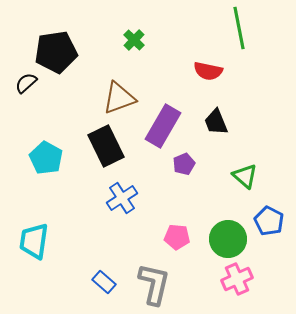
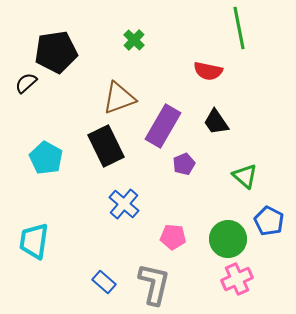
black trapezoid: rotated 12 degrees counterclockwise
blue cross: moved 2 px right, 6 px down; rotated 16 degrees counterclockwise
pink pentagon: moved 4 px left
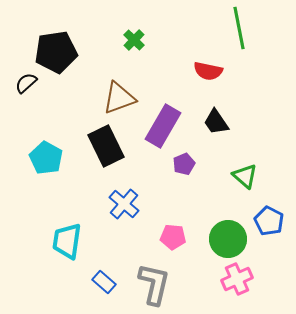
cyan trapezoid: moved 33 px right
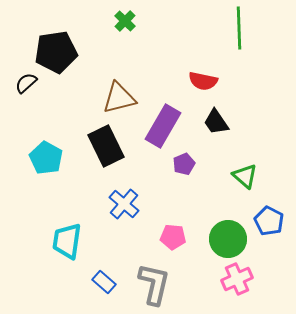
green line: rotated 9 degrees clockwise
green cross: moved 9 px left, 19 px up
red semicircle: moved 5 px left, 10 px down
brown triangle: rotated 6 degrees clockwise
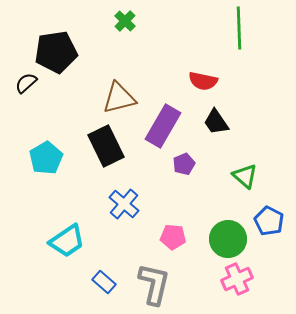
cyan pentagon: rotated 12 degrees clockwise
cyan trapezoid: rotated 132 degrees counterclockwise
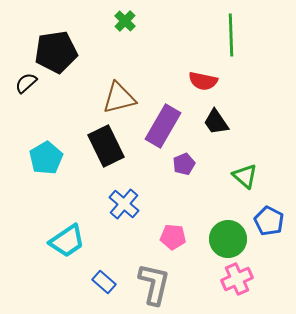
green line: moved 8 px left, 7 px down
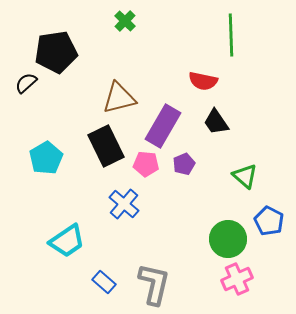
pink pentagon: moved 27 px left, 73 px up
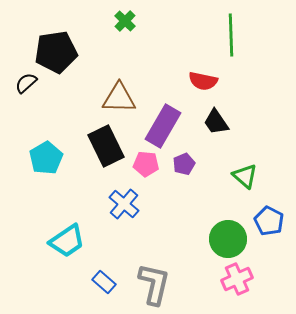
brown triangle: rotated 15 degrees clockwise
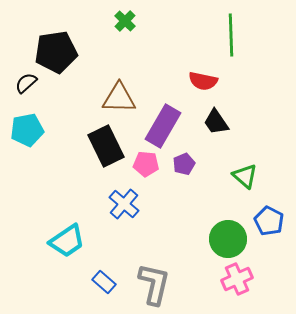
cyan pentagon: moved 19 px left, 28 px up; rotated 20 degrees clockwise
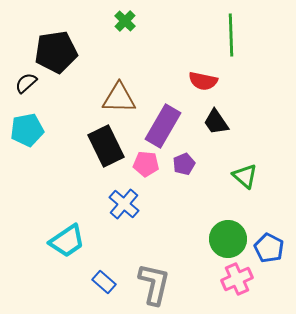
blue pentagon: moved 27 px down
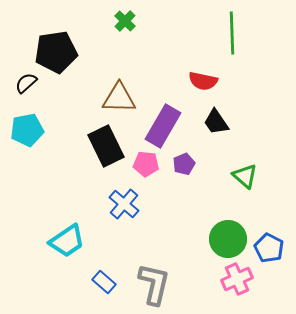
green line: moved 1 px right, 2 px up
